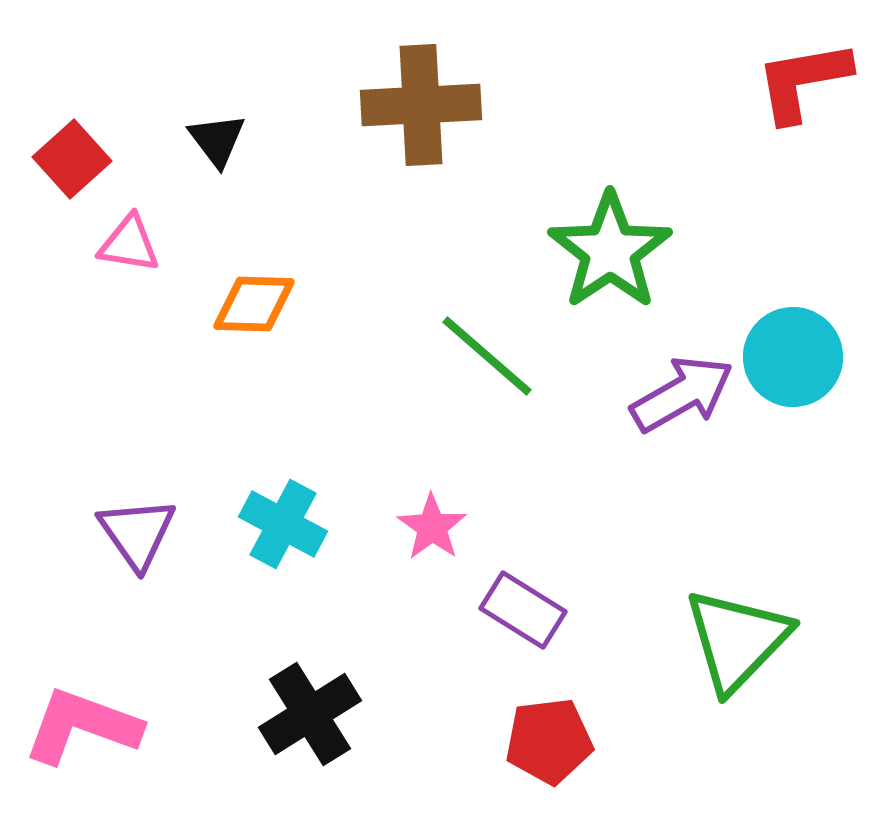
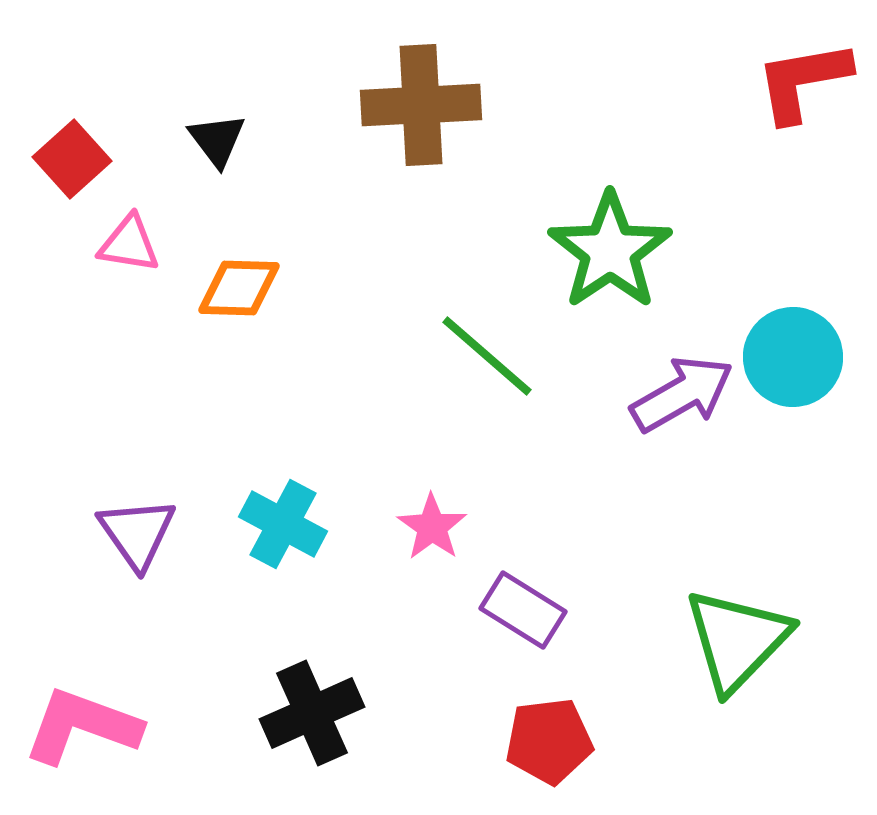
orange diamond: moved 15 px left, 16 px up
black cross: moved 2 px right, 1 px up; rotated 8 degrees clockwise
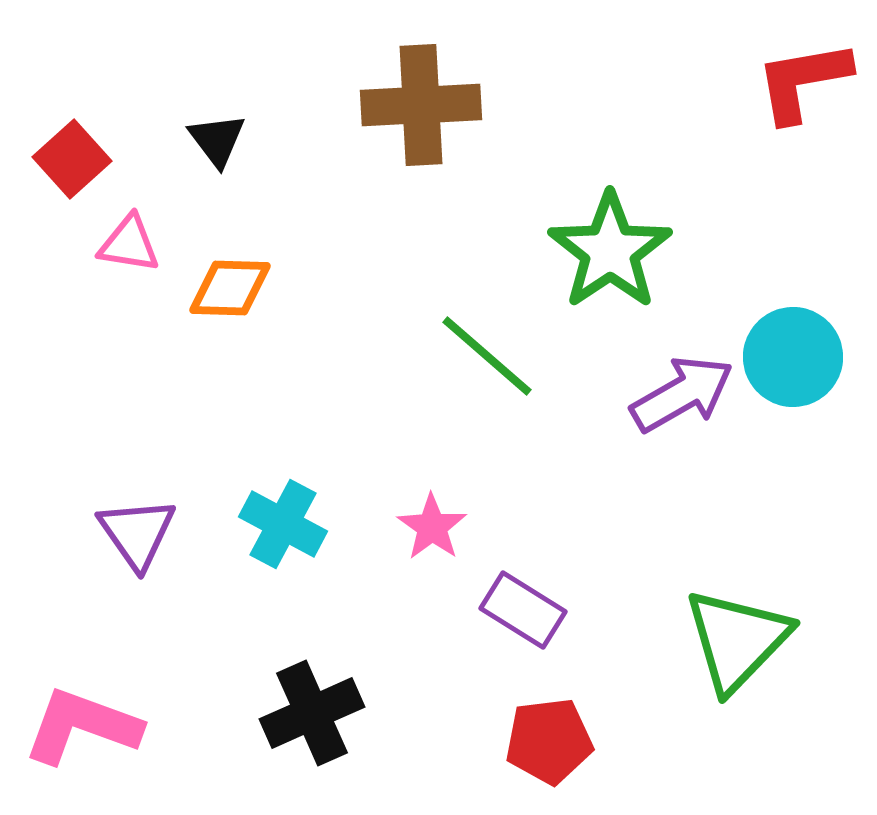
orange diamond: moved 9 px left
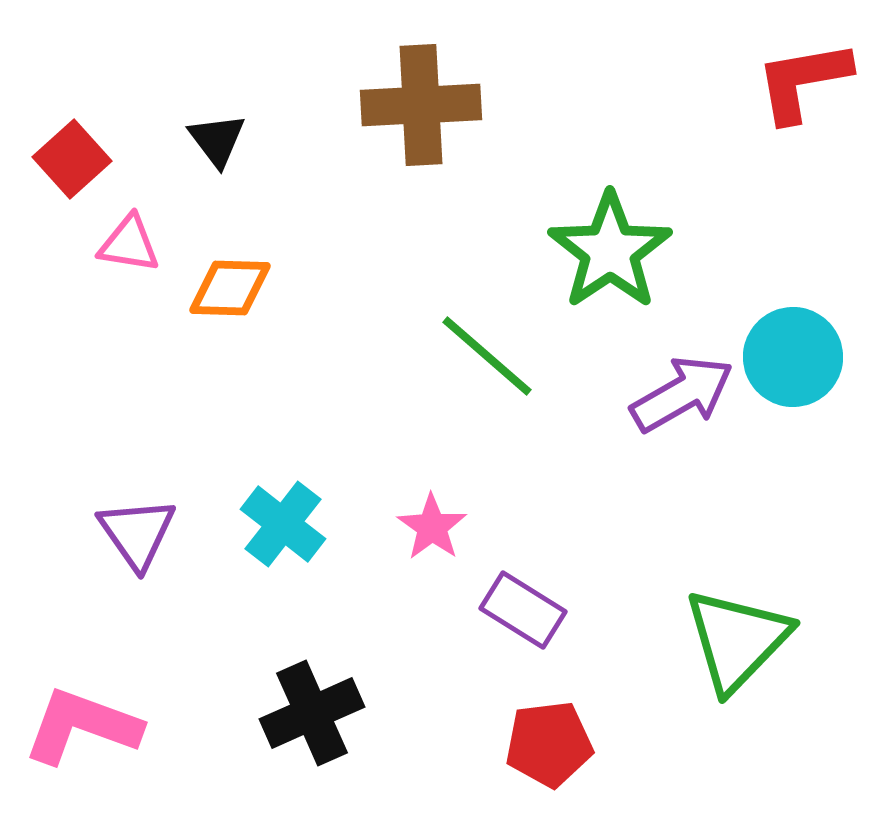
cyan cross: rotated 10 degrees clockwise
red pentagon: moved 3 px down
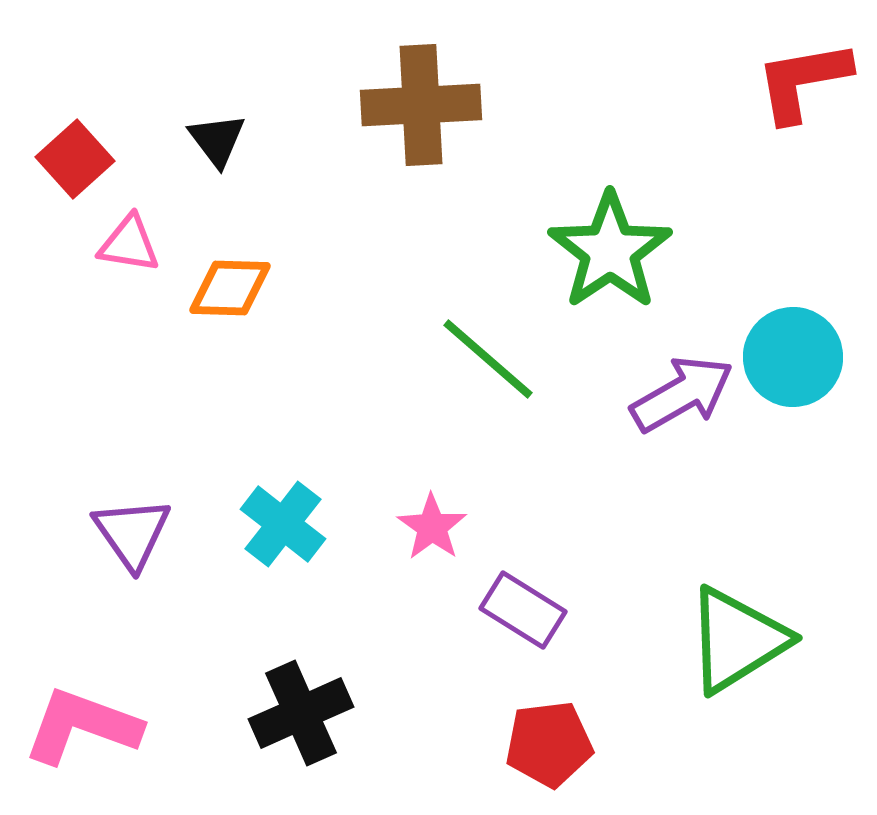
red square: moved 3 px right
green line: moved 1 px right, 3 px down
purple triangle: moved 5 px left
green triangle: rotated 14 degrees clockwise
black cross: moved 11 px left
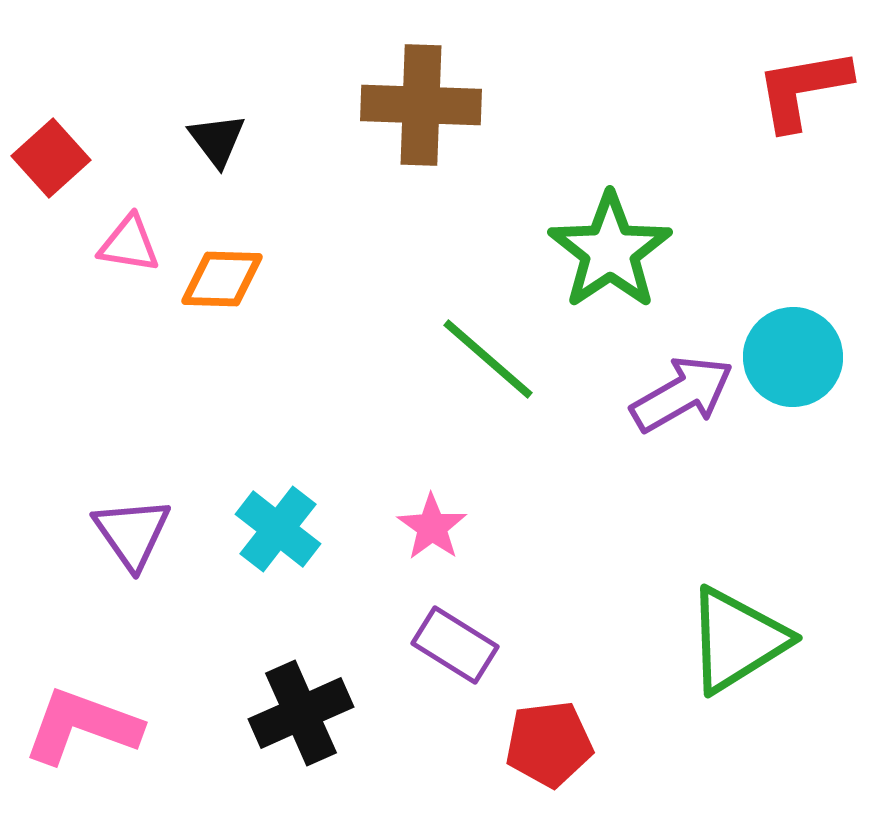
red L-shape: moved 8 px down
brown cross: rotated 5 degrees clockwise
red square: moved 24 px left, 1 px up
orange diamond: moved 8 px left, 9 px up
cyan cross: moved 5 px left, 5 px down
purple rectangle: moved 68 px left, 35 px down
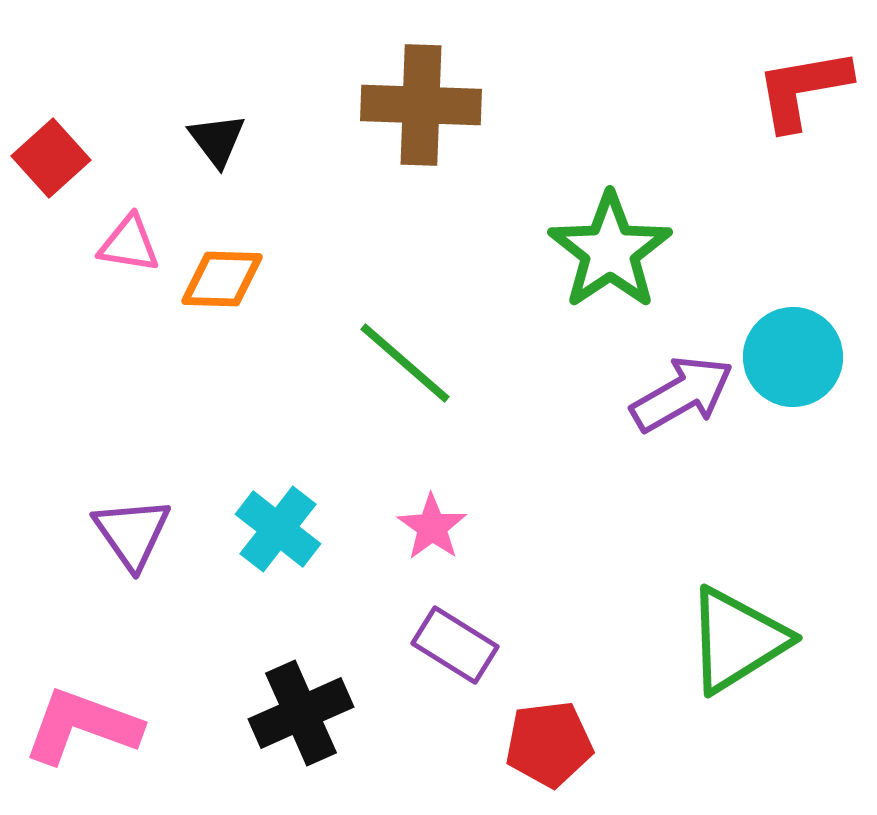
green line: moved 83 px left, 4 px down
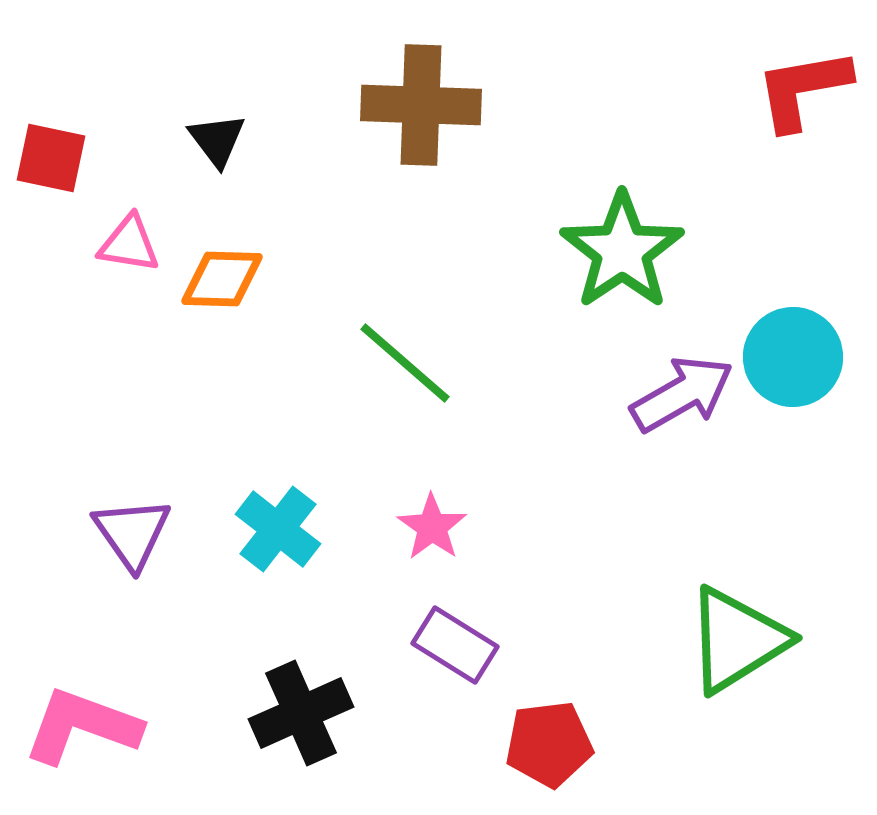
red square: rotated 36 degrees counterclockwise
green star: moved 12 px right
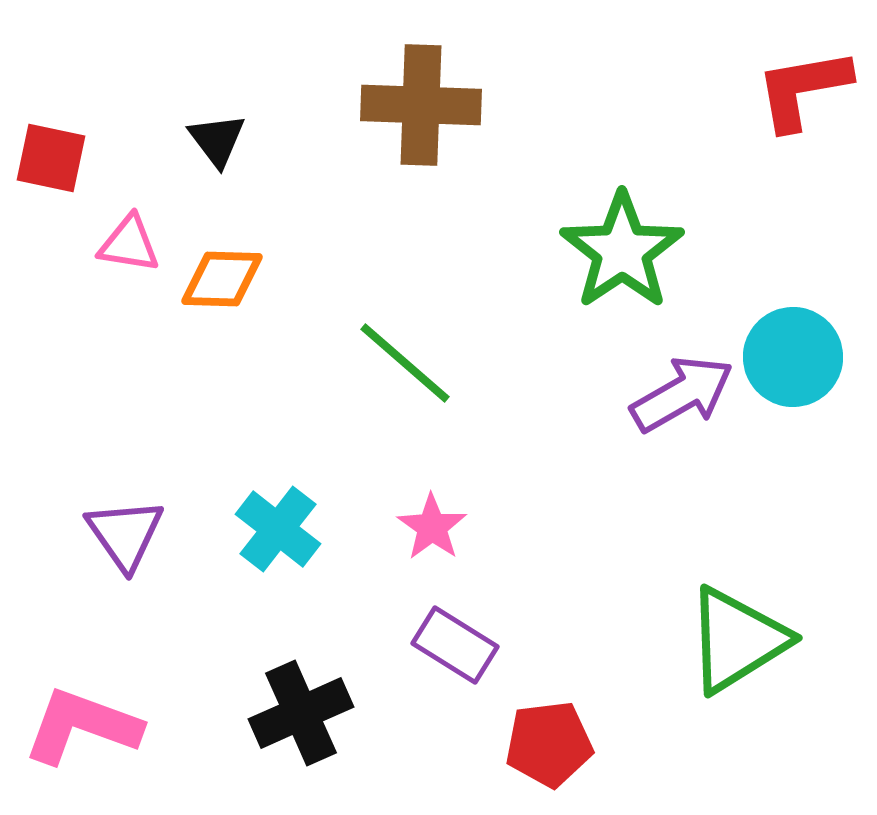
purple triangle: moved 7 px left, 1 px down
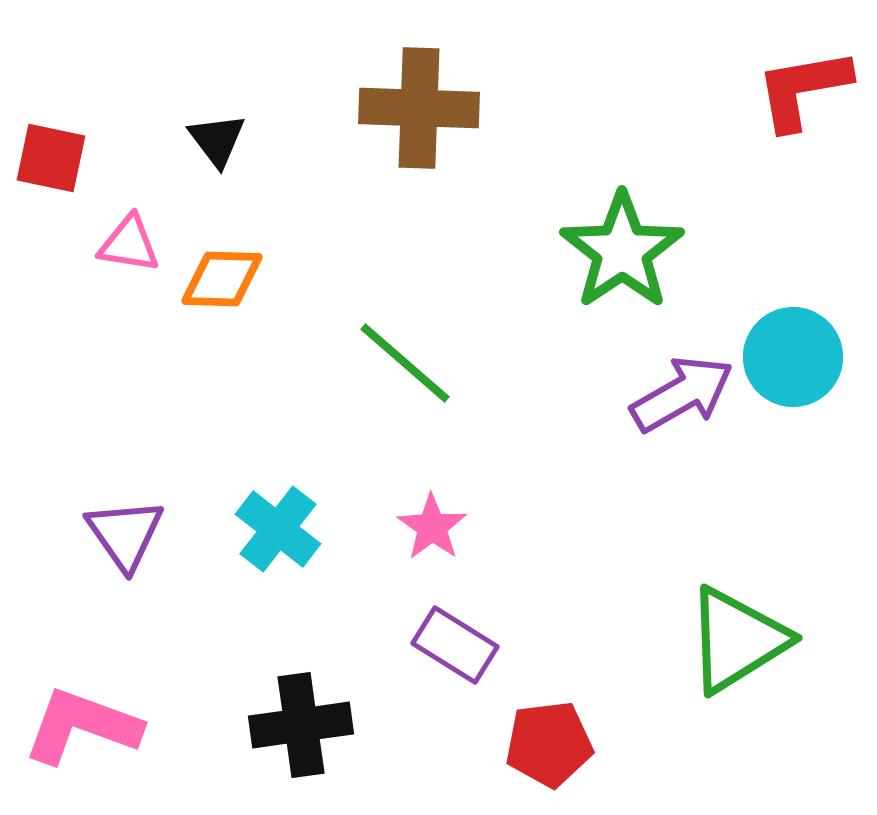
brown cross: moved 2 px left, 3 px down
black cross: moved 12 px down; rotated 16 degrees clockwise
